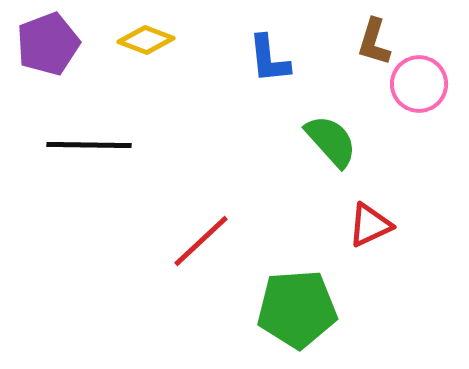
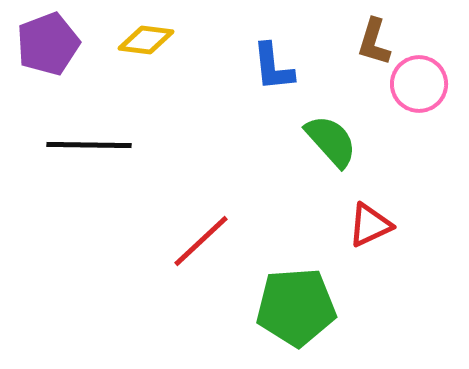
yellow diamond: rotated 14 degrees counterclockwise
blue L-shape: moved 4 px right, 8 px down
green pentagon: moved 1 px left, 2 px up
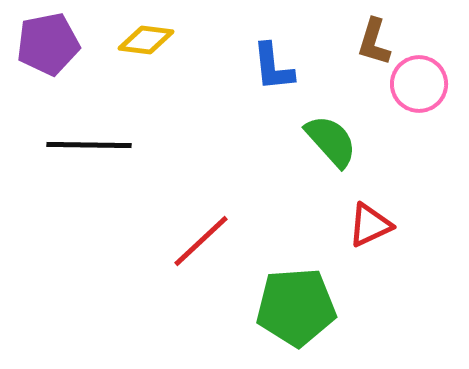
purple pentagon: rotated 10 degrees clockwise
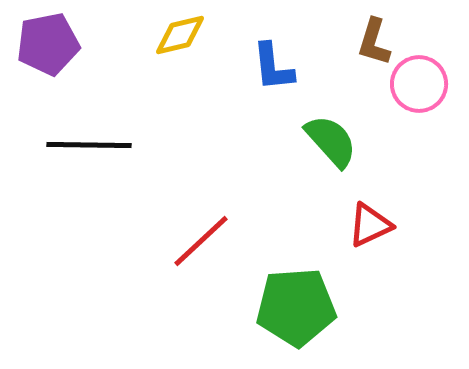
yellow diamond: moved 34 px right, 5 px up; rotated 20 degrees counterclockwise
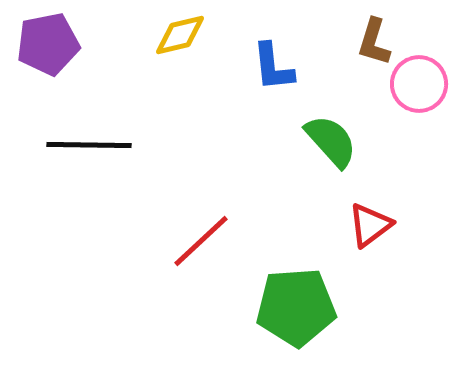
red triangle: rotated 12 degrees counterclockwise
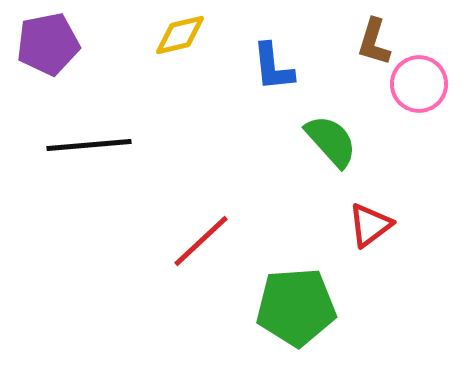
black line: rotated 6 degrees counterclockwise
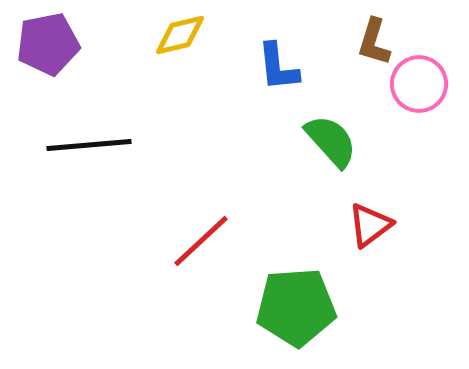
blue L-shape: moved 5 px right
